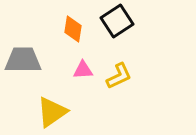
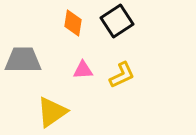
orange diamond: moved 6 px up
yellow L-shape: moved 3 px right, 1 px up
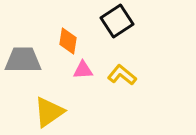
orange diamond: moved 5 px left, 18 px down
yellow L-shape: rotated 116 degrees counterclockwise
yellow triangle: moved 3 px left
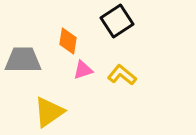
pink triangle: rotated 15 degrees counterclockwise
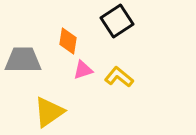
yellow L-shape: moved 3 px left, 2 px down
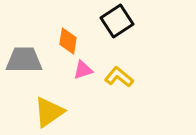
gray trapezoid: moved 1 px right
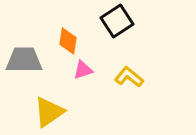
yellow L-shape: moved 10 px right
